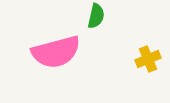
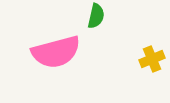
yellow cross: moved 4 px right
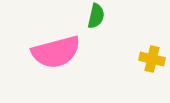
yellow cross: rotated 35 degrees clockwise
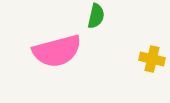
pink semicircle: moved 1 px right, 1 px up
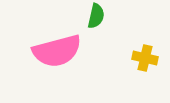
yellow cross: moved 7 px left, 1 px up
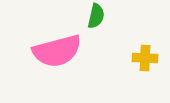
yellow cross: rotated 10 degrees counterclockwise
